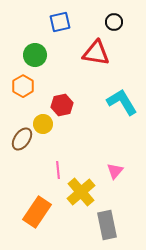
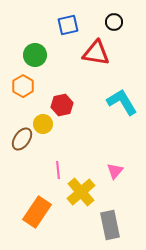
blue square: moved 8 px right, 3 px down
gray rectangle: moved 3 px right
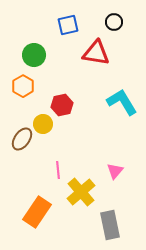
green circle: moved 1 px left
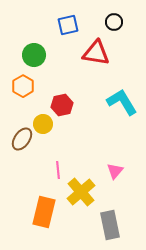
orange rectangle: moved 7 px right; rotated 20 degrees counterclockwise
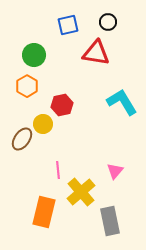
black circle: moved 6 px left
orange hexagon: moved 4 px right
gray rectangle: moved 4 px up
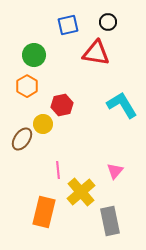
cyan L-shape: moved 3 px down
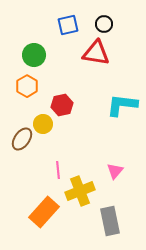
black circle: moved 4 px left, 2 px down
cyan L-shape: rotated 52 degrees counterclockwise
yellow cross: moved 1 px left, 1 px up; rotated 20 degrees clockwise
orange rectangle: rotated 28 degrees clockwise
